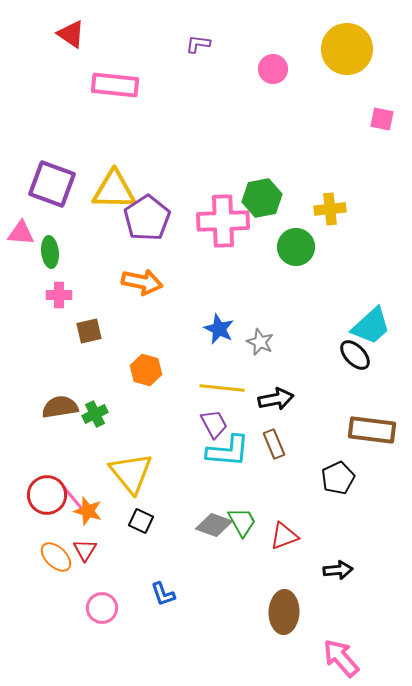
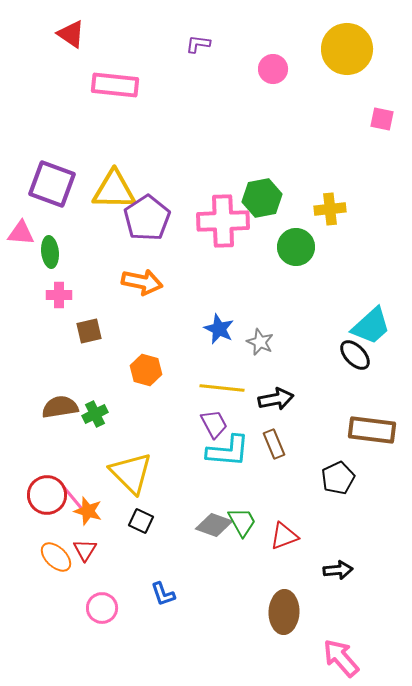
yellow triangle at (131, 473): rotated 6 degrees counterclockwise
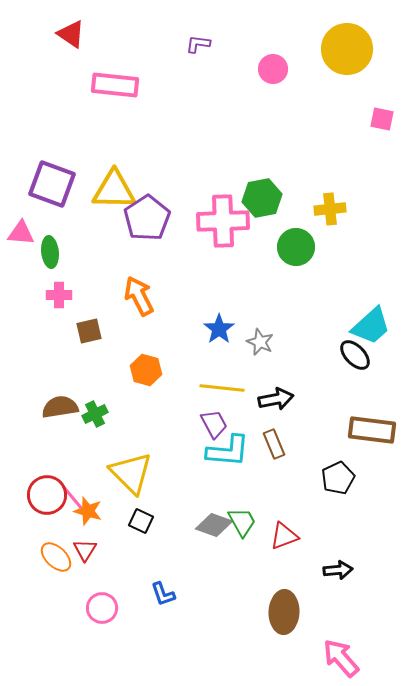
orange arrow at (142, 282): moved 3 px left, 14 px down; rotated 129 degrees counterclockwise
blue star at (219, 329): rotated 12 degrees clockwise
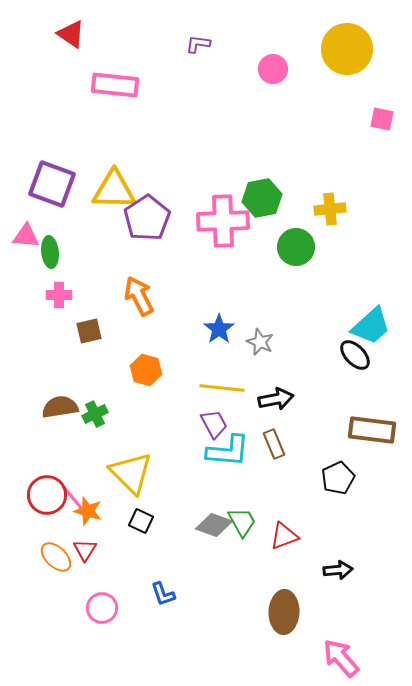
pink triangle at (21, 233): moved 5 px right, 3 px down
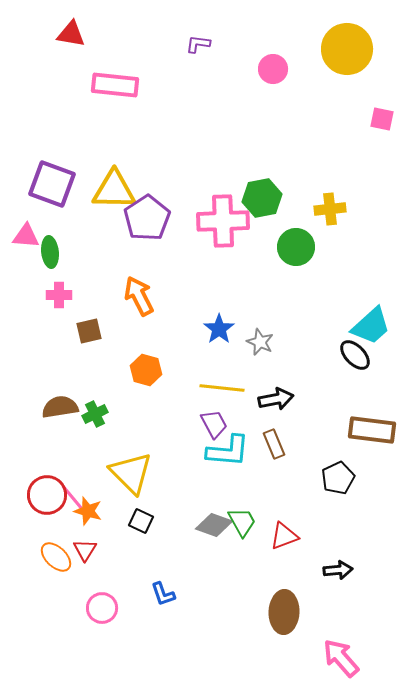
red triangle at (71, 34): rotated 24 degrees counterclockwise
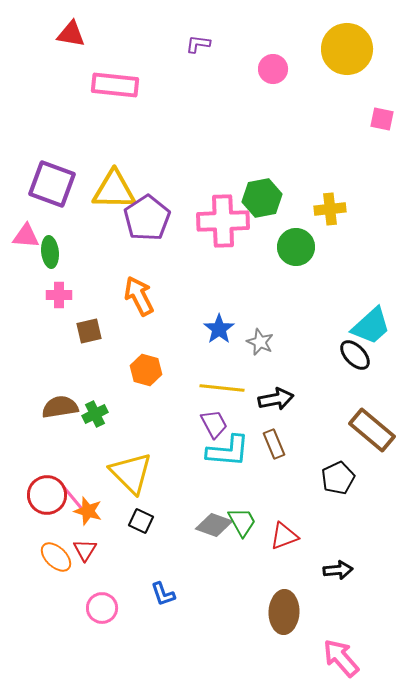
brown rectangle at (372, 430): rotated 33 degrees clockwise
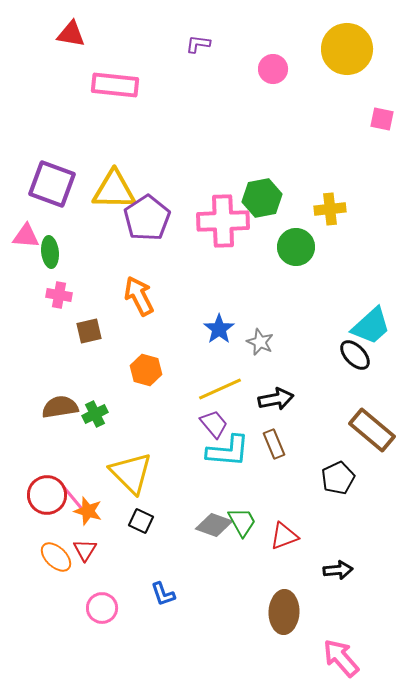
pink cross at (59, 295): rotated 10 degrees clockwise
yellow line at (222, 388): moved 2 px left, 1 px down; rotated 30 degrees counterclockwise
purple trapezoid at (214, 424): rotated 12 degrees counterclockwise
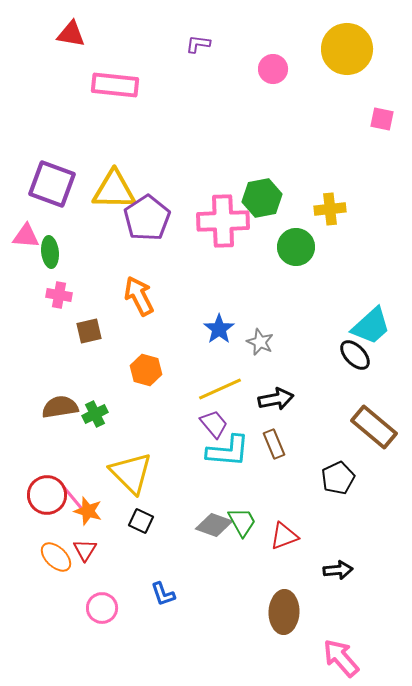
brown rectangle at (372, 430): moved 2 px right, 3 px up
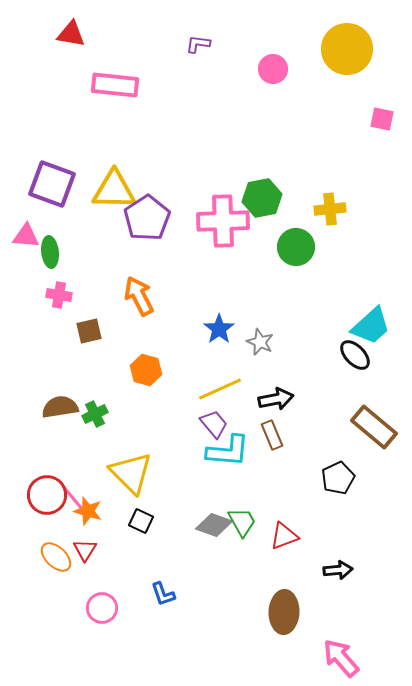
brown rectangle at (274, 444): moved 2 px left, 9 px up
